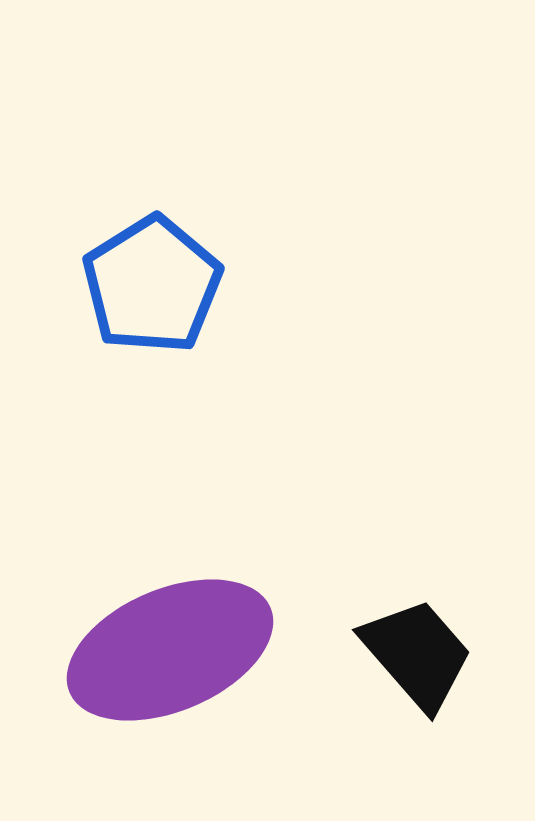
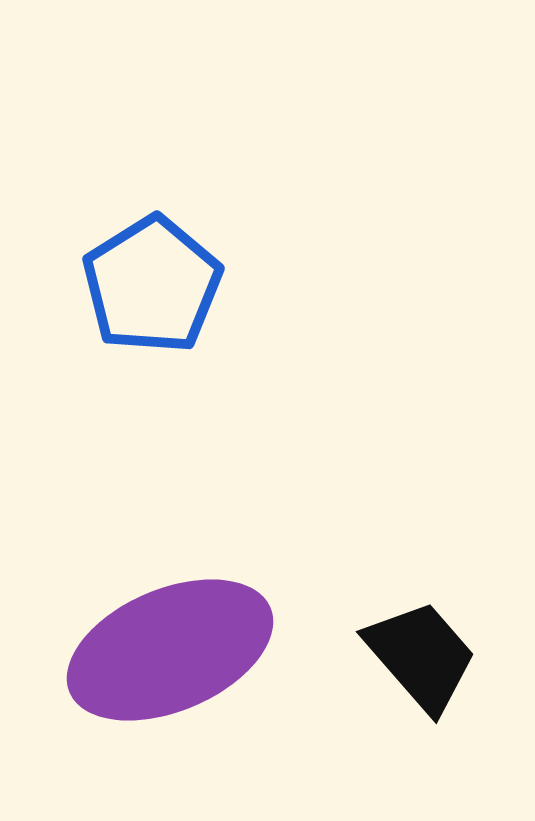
black trapezoid: moved 4 px right, 2 px down
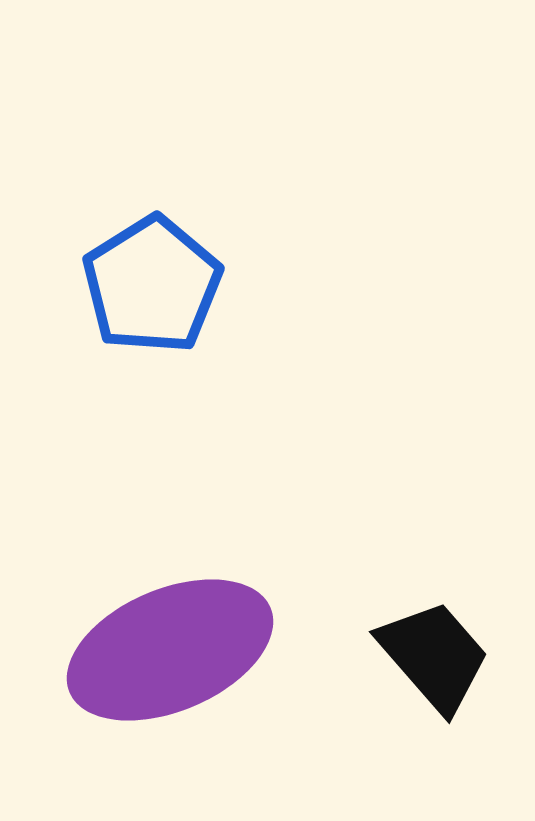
black trapezoid: moved 13 px right
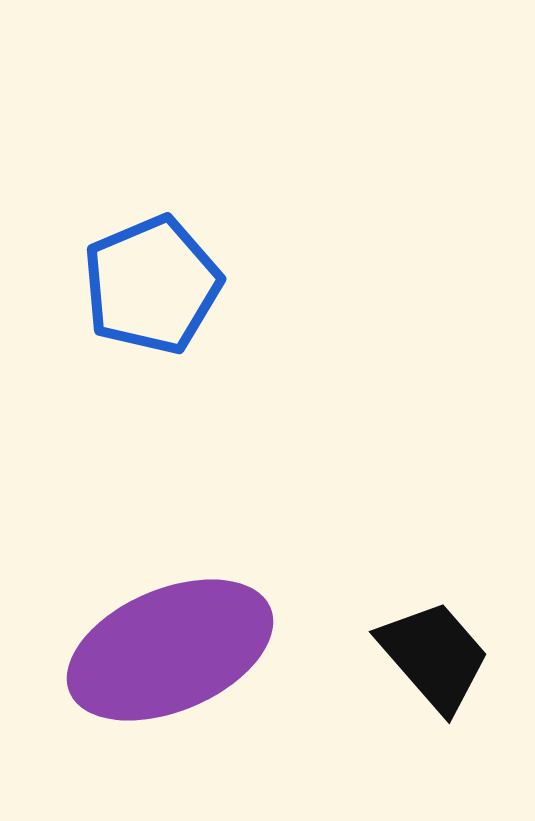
blue pentagon: rotated 9 degrees clockwise
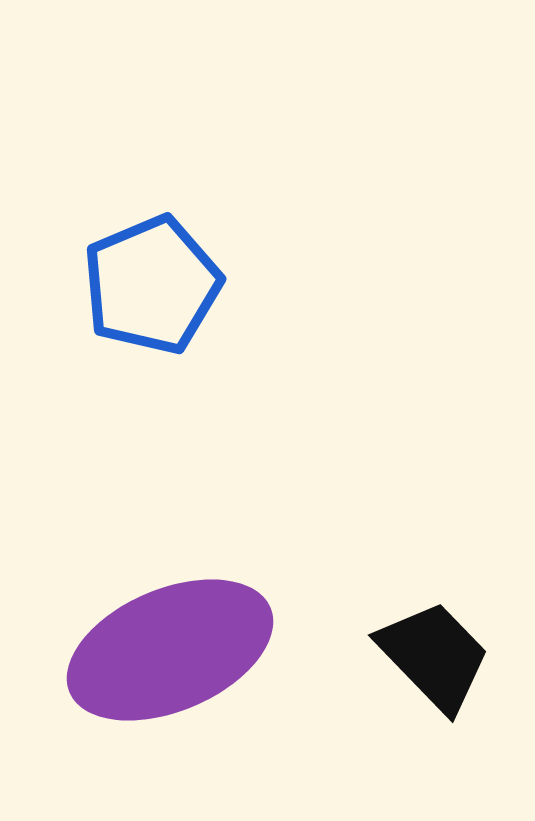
black trapezoid: rotated 3 degrees counterclockwise
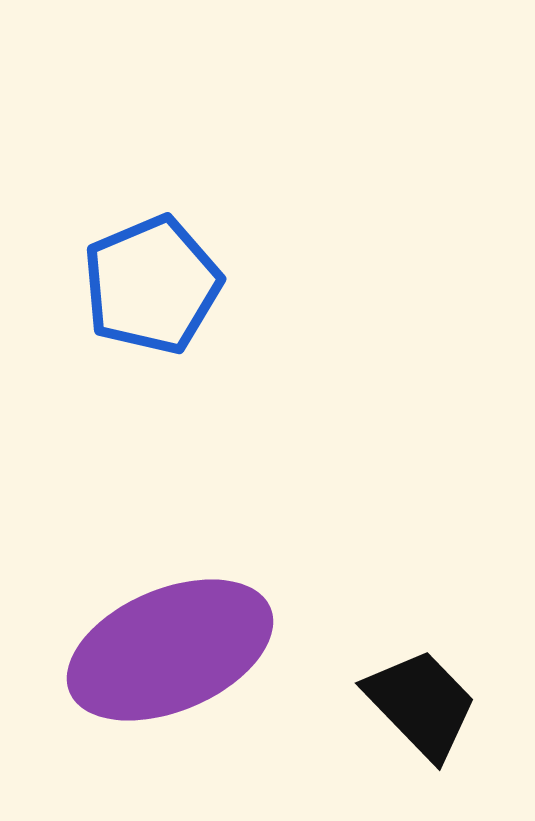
black trapezoid: moved 13 px left, 48 px down
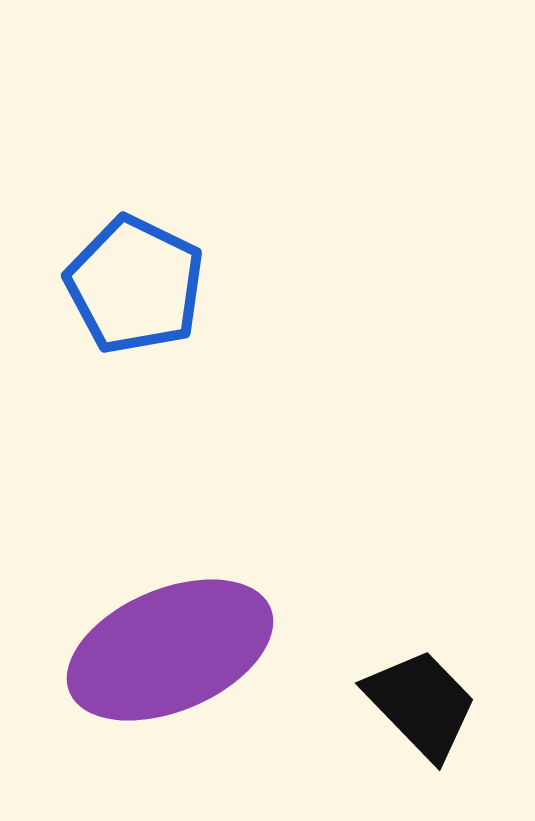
blue pentagon: moved 17 px left; rotated 23 degrees counterclockwise
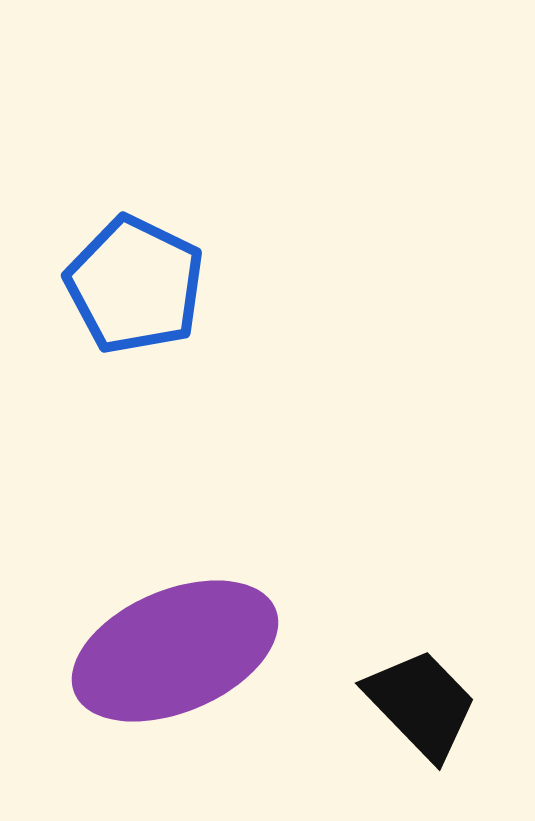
purple ellipse: moved 5 px right, 1 px down
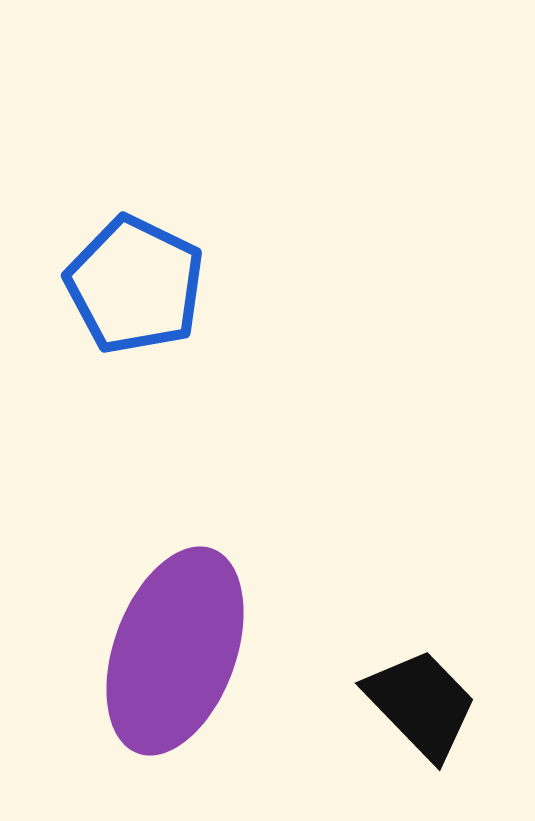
purple ellipse: rotated 47 degrees counterclockwise
